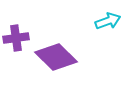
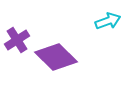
purple cross: moved 1 px right, 2 px down; rotated 25 degrees counterclockwise
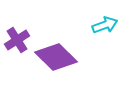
cyan arrow: moved 3 px left, 4 px down
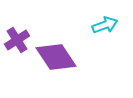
purple diamond: rotated 12 degrees clockwise
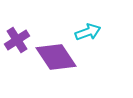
cyan arrow: moved 17 px left, 7 px down
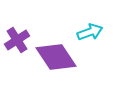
cyan arrow: moved 2 px right
